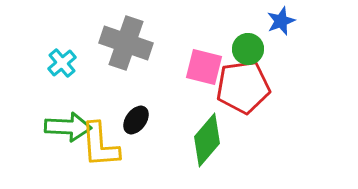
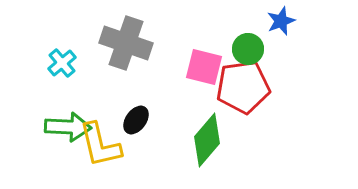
yellow L-shape: rotated 9 degrees counterclockwise
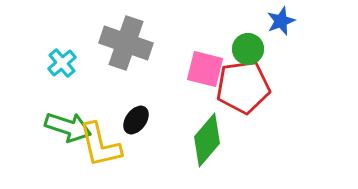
pink square: moved 1 px right, 2 px down
green arrow: rotated 15 degrees clockwise
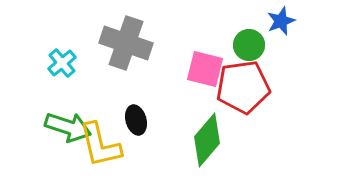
green circle: moved 1 px right, 4 px up
black ellipse: rotated 52 degrees counterclockwise
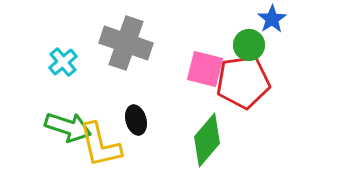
blue star: moved 9 px left, 2 px up; rotated 12 degrees counterclockwise
cyan cross: moved 1 px right, 1 px up
red pentagon: moved 5 px up
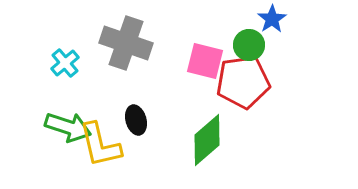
cyan cross: moved 2 px right, 1 px down
pink square: moved 8 px up
green diamond: rotated 8 degrees clockwise
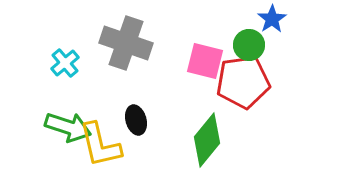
green diamond: rotated 10 degrees counterclockwise
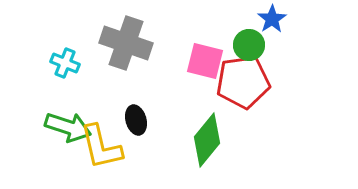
cyan cross: rotated 28 degrees counterclockwise
yellow L-shape: moved 1 px right, 2 px down
